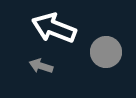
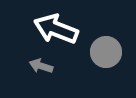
white arrow: moved 2 px right, 1 px down
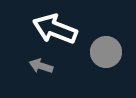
white arrow: moved 1 px left
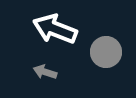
gray arrow: moved 4 px right, 6 px down
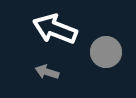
gray arrow: moved 2 px right
